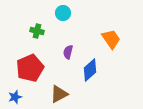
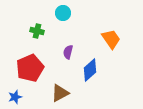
brown triangle: moved 1 px right, 1 px up
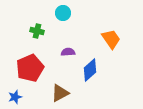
purple semicircle: rotated 72 degrees clockwise
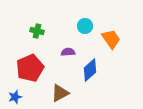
cyan circle: moved 22 px right, 13 px down
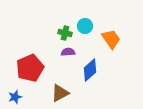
green cross: moved 28 px right, 2 px down
